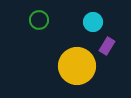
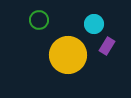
cyan circle: moved 1 px right, 2 px down
yellow circle: moved 9 px left, 11 px up
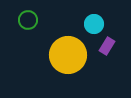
green circle: moved 11 px left
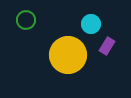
green circle: moved 2 px left
cyan circle: moved 3 px left
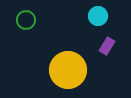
cyan circle: moved 7 px right, 8 px up
yellow circle: moved 15 px down
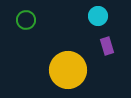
purple rectangle: rotated 48 degrees counterclockwise
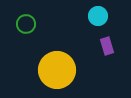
green circle: moved 4 px down
yellow circle: moved 11 px left
